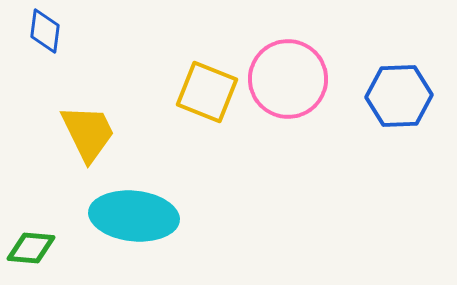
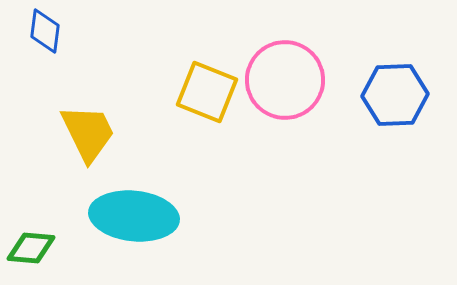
pink circle: moved 3 px left, 1 px down
blue hexagon: moved 4 px left, 1 px up
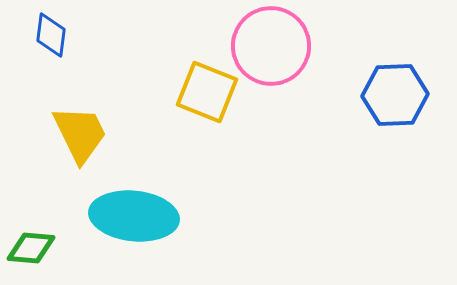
blue diamond: moved 6 px right, 4 px down
pink circle: moved 14 px left, 34 px up
yellow trapezoid: moved 8 px left, 1 px down
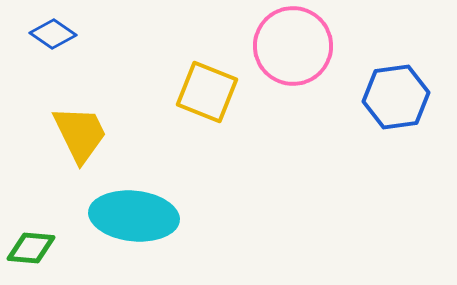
blue diamond: moved 2 px right, 1 px up; rotated 63 degrees counterclockwise
pink circle: moved 22 px right
blue hexagon: moved 1 px right, 2 px down; rotated 6 degrees counterclockwise
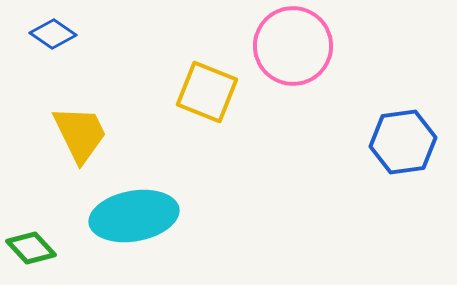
blue hexagon: moved 7 px right, 45 px down
cyan ellipse: rotated 16 degrees counterclockwise
green diamond: rotated 42 degrees clockwise
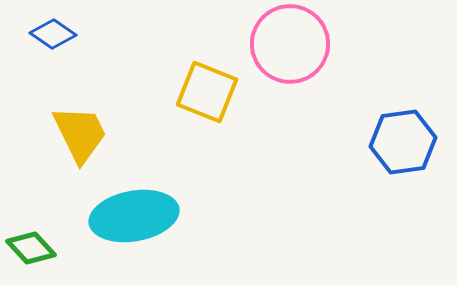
pink circle: moved 3 px left, 2 px up
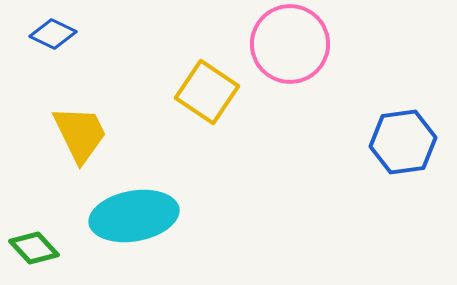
blue diamond: rotated 9 degrees counterclockwise
yellow square: rotated 12 degrees clockwise
green diamond: moved 3 px right
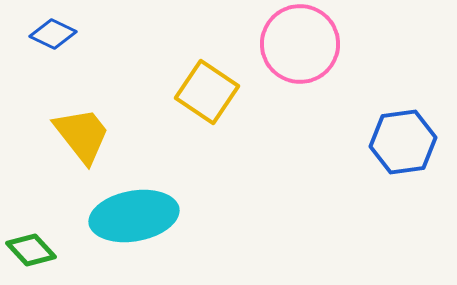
pink circle: moved 10 px right
yellow trapezoid: moved 2 px right, 1 px down; rotated 12 degrees counterclockwise
green diamond: moved 3 px left, 2 px down
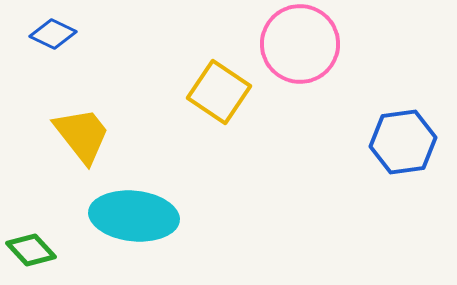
yellow square: moved 12 px right
cyan ellipse: rotated 16 degrees clockwise
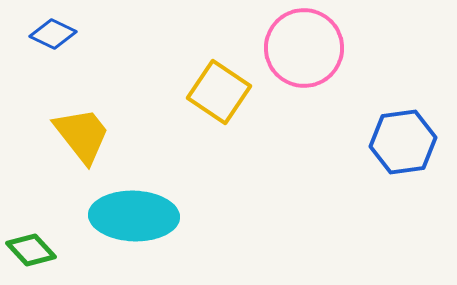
pink circle: moved 4 px right, 4 px down
cyan ellipse: rotated 4 degrees counterclockwise
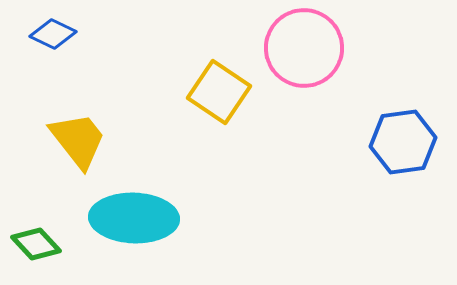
yellow trapezoid: moved 4 px left, 5 px down
cyan ellipse: moved 2 px down
green diamond: moved 5 px right, 6 px up
